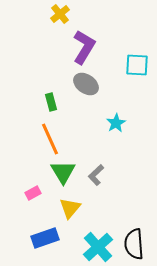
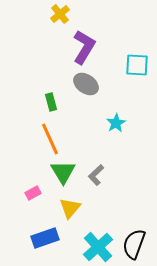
black semicircle: rotated 24 degrees clockwise
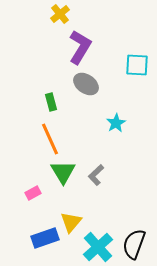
purple L-shape: moved 4 px left
yellow triangle: moved 1 px right, 14 px down
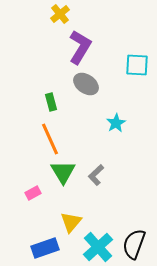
blue rectangle: moved 10 px down
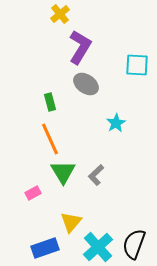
green rectangle: moved 1 px left
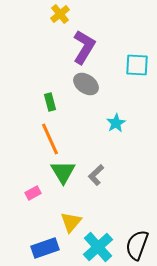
purple L-shape: moved 4 px right
black semicircle: moved 3 px right, 1 px down
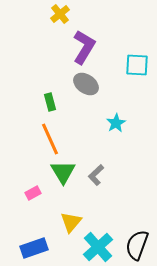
blue rectangle: moved 11 px left
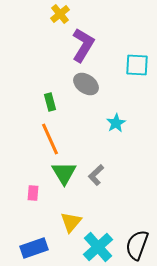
purple L-shape: moved 1 px left, 2 px up
green triangle: moved 1 px right, 1 px down
pink rectangle: rotated 56 degrees counterclockwise
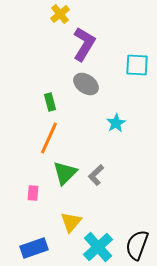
purple L-shape: moved 1 px right, 1 px up
orange line: moved 1 px left, 1 px up; rotated 48 degrees clockwise
green triangle: moved 1 px right; rotated 16 degrees clockwise
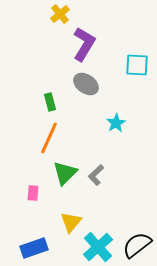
black semicircle: rotated 32 degrees clockwise
